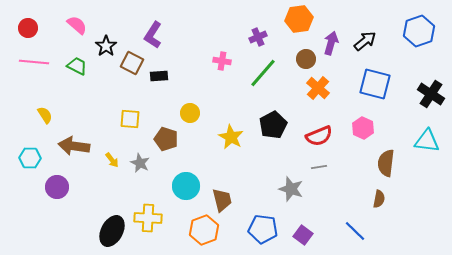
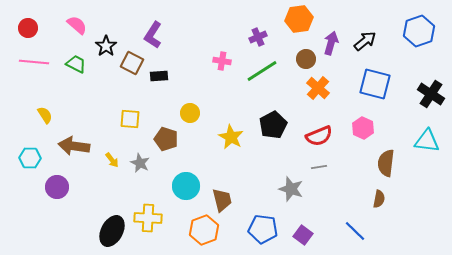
green trapezoid at (77, 66): moved 1 px left, 2 px up
green line at (263, 73): moved 1 px left, 2 px up; rotated 16 degrees clockwise
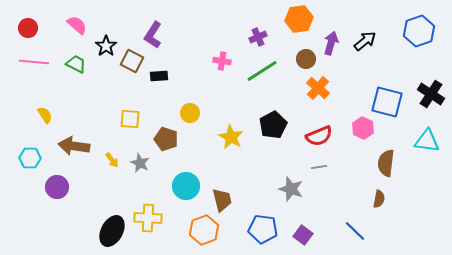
brown square at (132, 63): moved 2 px up
blue square at (375, 84): moved 12 px right, 18 px down
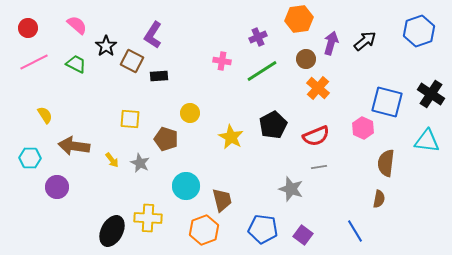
pink line at (34, 62): rotated 32 degrees counterclockwise
red semicircle at (319, 136): moved 3 px left
blue line at (355, 231): rotated 15 degrees clockwise
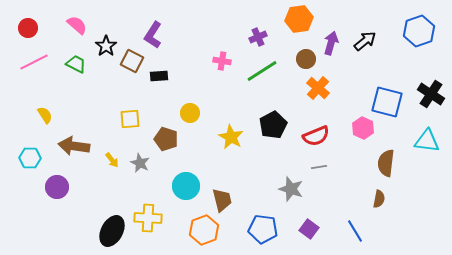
yellow square at (130, 119): rotated 10 degrees counterclockwise
purple square at (303, 235): moved 6 px right, 6 px up
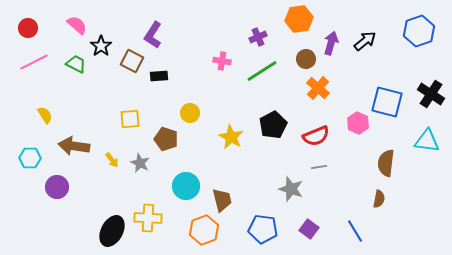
black star at (106, 46): moved 5 px left
pink hexagon at (363, 128): moved 5 px left, 5 px up
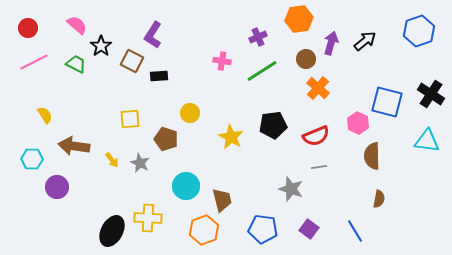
black pentagon at (273, 125): rotated 20 degrees clockwise
cyan hexagon at (30, 158): moved 2 px right, 1 px down
brown semicircle at (386, 163): moved 14 px left, 7 px up; rotated 8 degrees counterclockwise
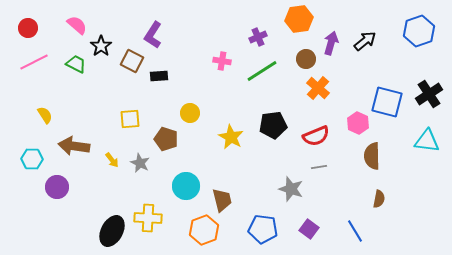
black cross at (431, 94): moved 2 px left; rotated 24 degrees clockwise
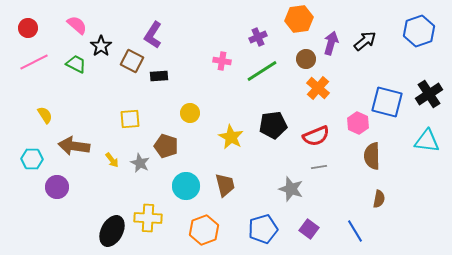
brown pentagon at (166, 139): moved 7 px down
brown trapezoid at (222, 200): moved 3 px right, 15 px up
blue pentagon at (263, 229): rotated 24 degrees counterclockwise
